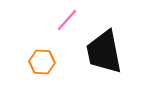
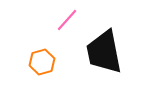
orange hexagon: rotated 20 degrees counterclockwise
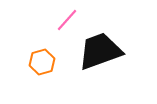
black trapezoid: moved 4 px left, 1 px up; rotated 81 degrees clockwise
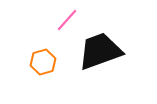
orange hexagon: moved 1 px right
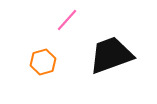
black trapezoid: moved 11 px right, 4 px down
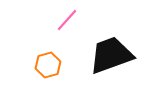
orange hexagon: moved 5 px right, 3 px down
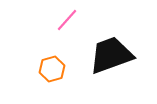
orange hexagon: moved 4 px right, 4 px down
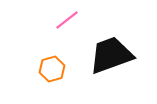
pink line: rotated 10 degrees clockwise
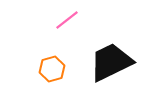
black trapezoid: moved 7 px down; rotated 6 degrees counterclockwise
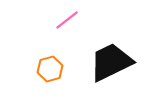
orange hexagon: moved 2 px left
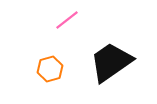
black trapezoid: rotated 9 degrees counterclockwise
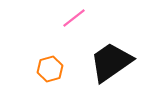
pink line: moved 7 px right, 2 px up
